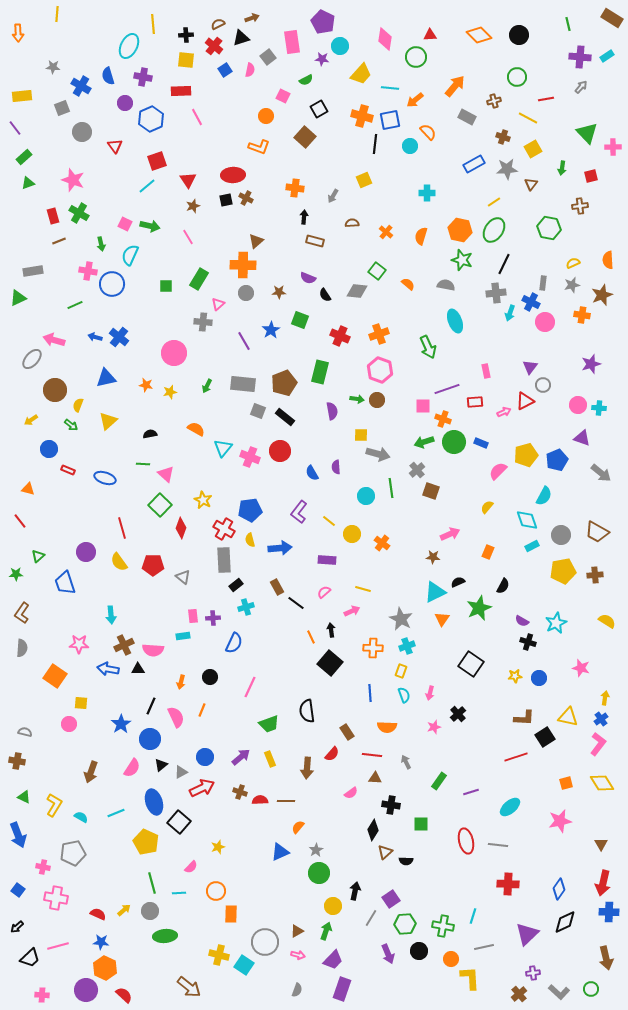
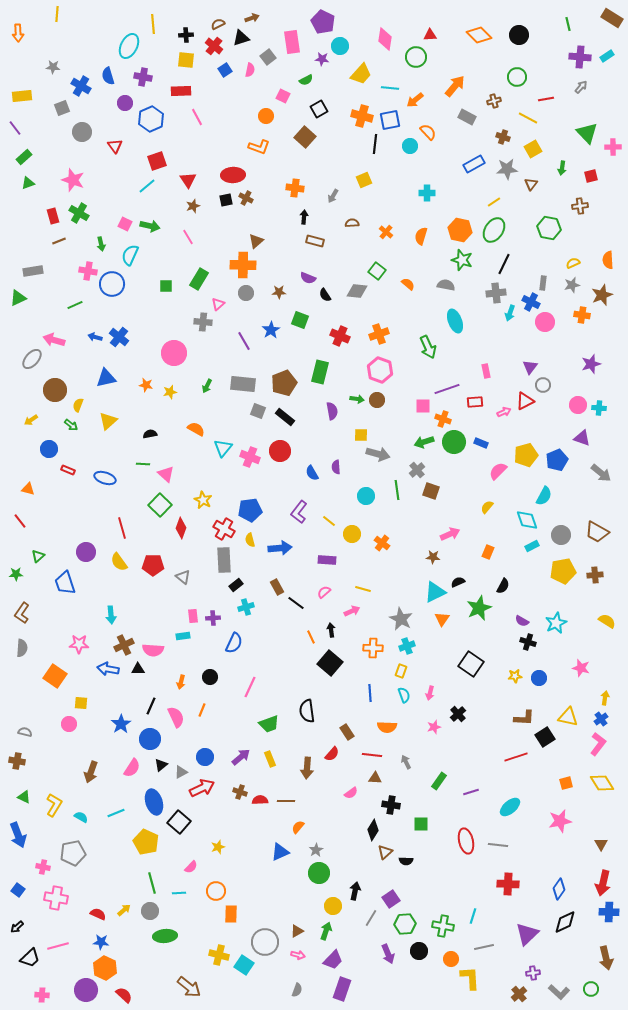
green line at (391, 488): moved 6 px right, 2 px down
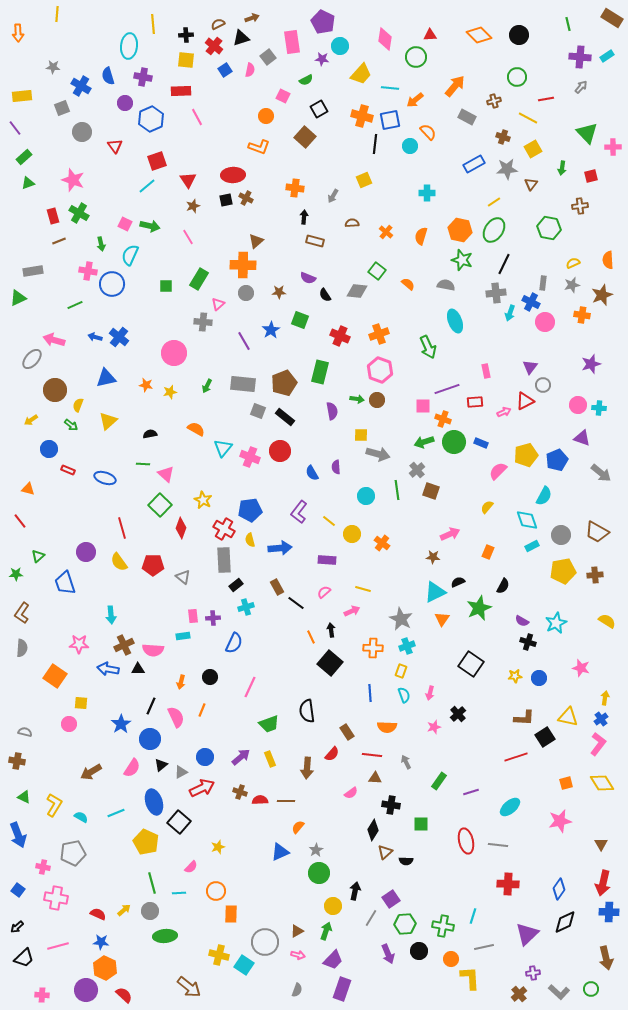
cyan ellipse at (129, 46): rotated 20 degrees counterclockwise
brown arrow at (91, 772): rotated 40 degrees clockwise
black trapezoid at (30, 958): moved 6 px left
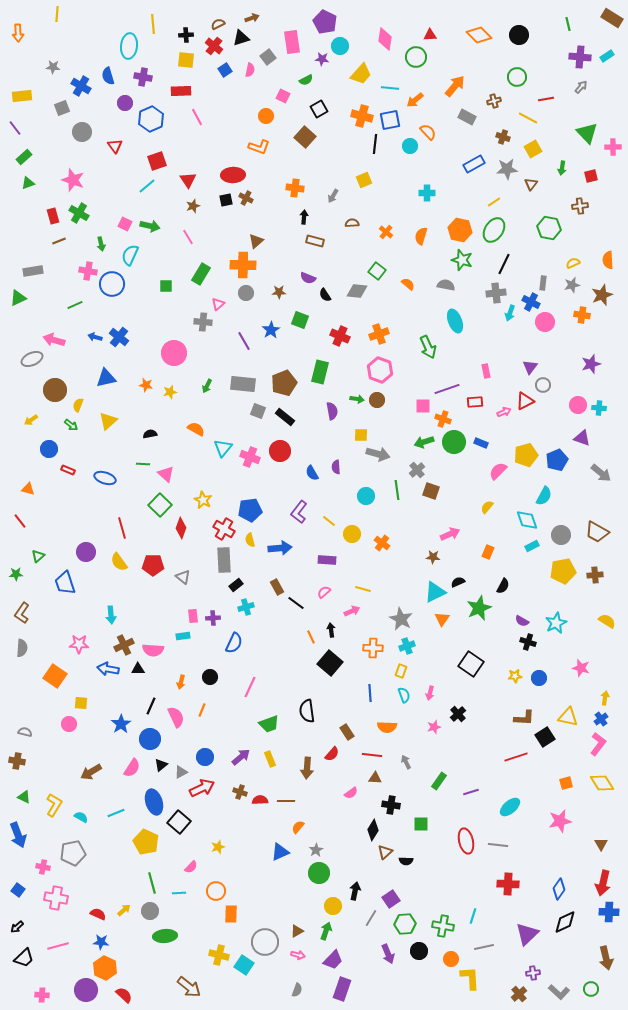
purple pentagon at (323, 22): moved 2 px right
green rectangle at (199, 279): moved 2 px right, 5 px up
gray ellipse at (32, 359): rotated 25 degrees clockwise
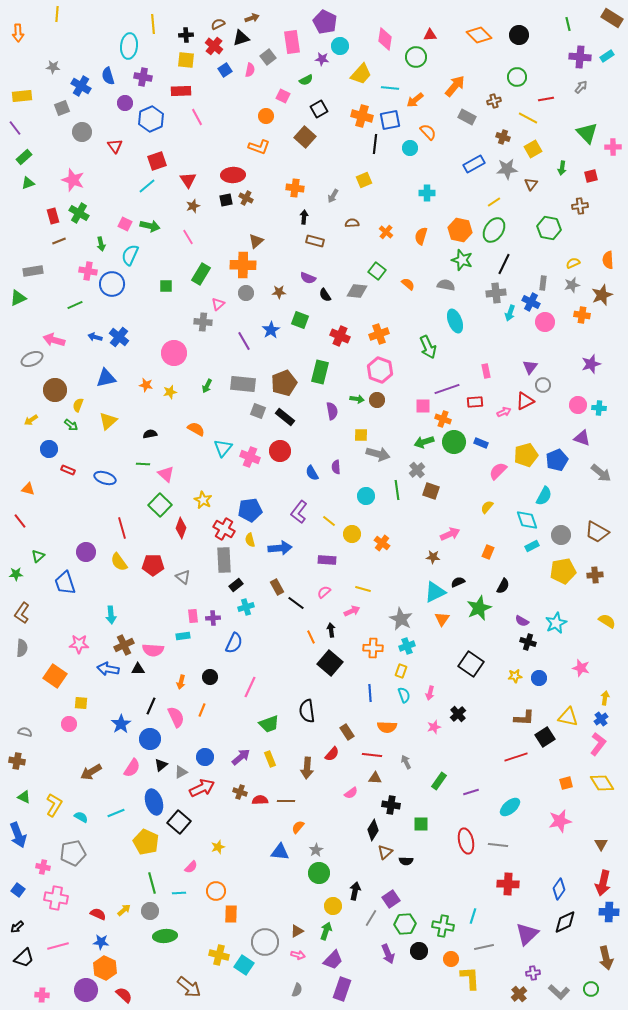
cyan circle at (410, 146): moved 2 px down
blue triangle at (280, 852): rotated 30 degrees clockwise
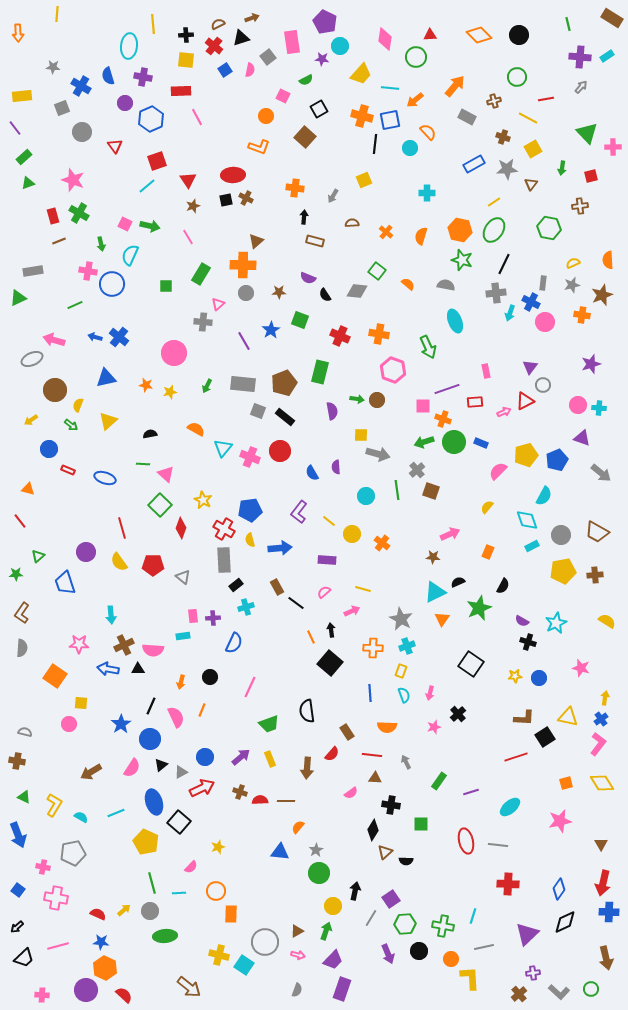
orange cross at (379, 334): rotated 30 degrees clockwise
pink hexagon at (380, 370): moved 13 px right
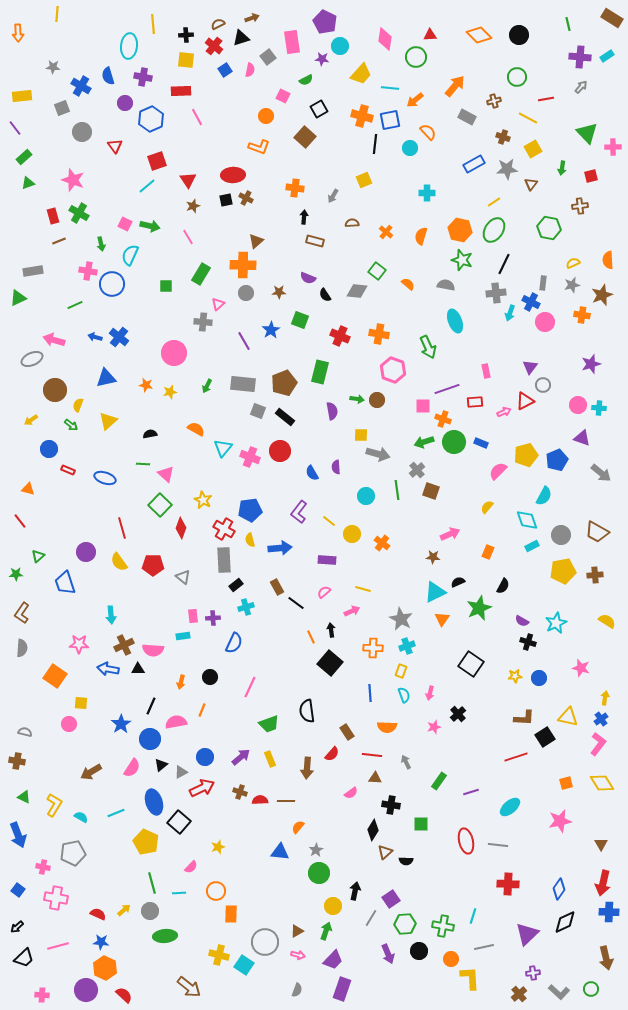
pink semicircle at (176, 717): moved 5 px down; rotated 75 degrees counterclockwise
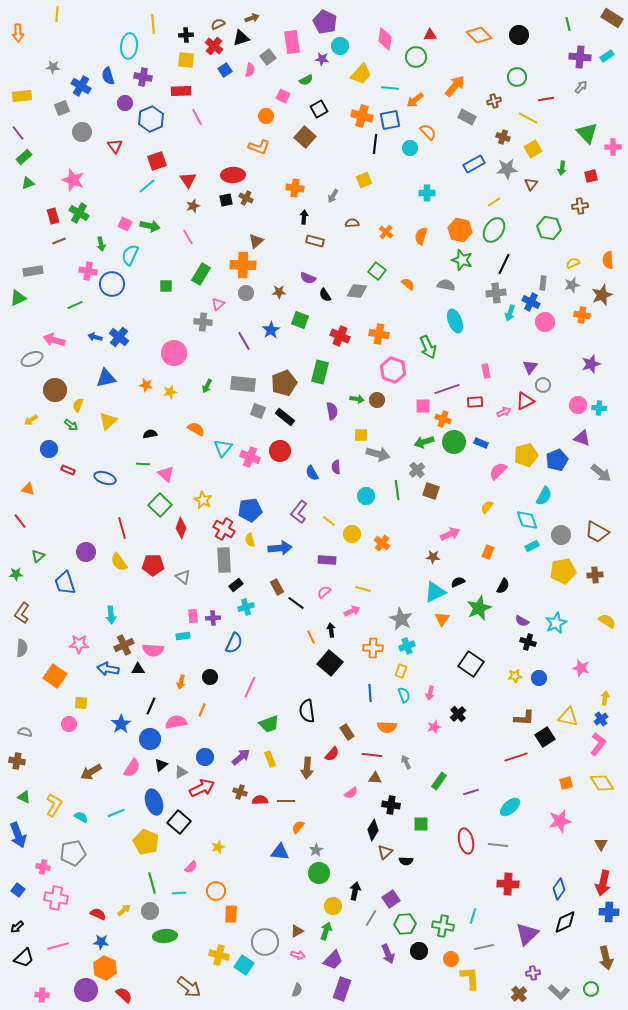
purple line at (15, 128): moved 3 px right, 5 px down
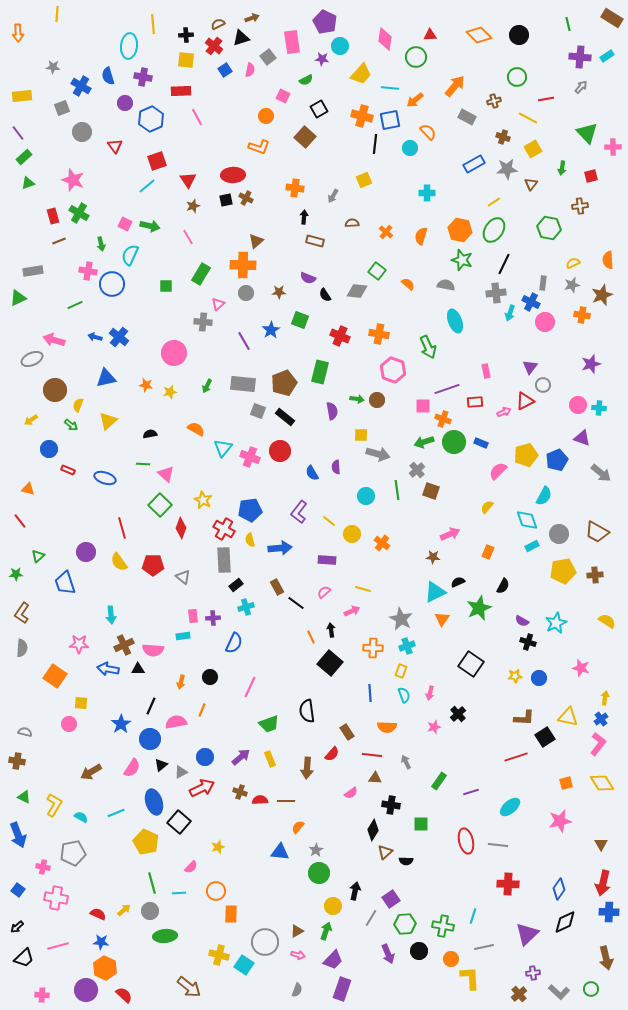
gray circle at (561, 535): moved 2 px left, 1 px up
